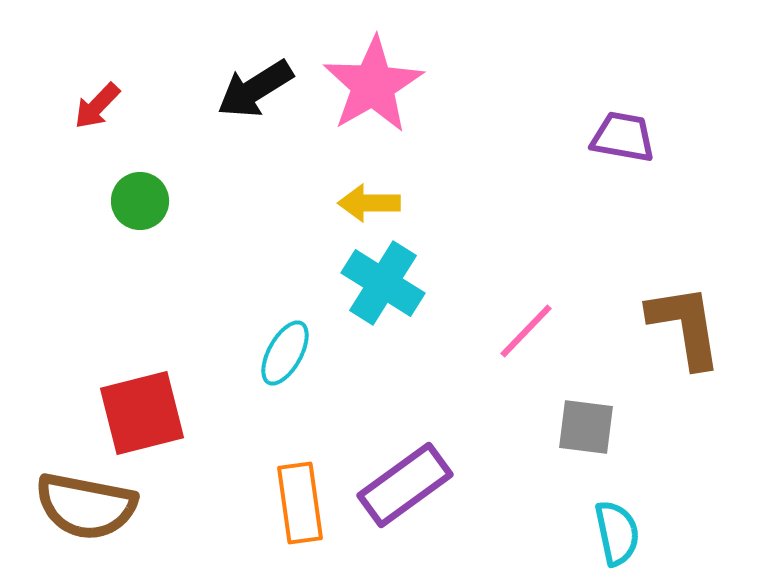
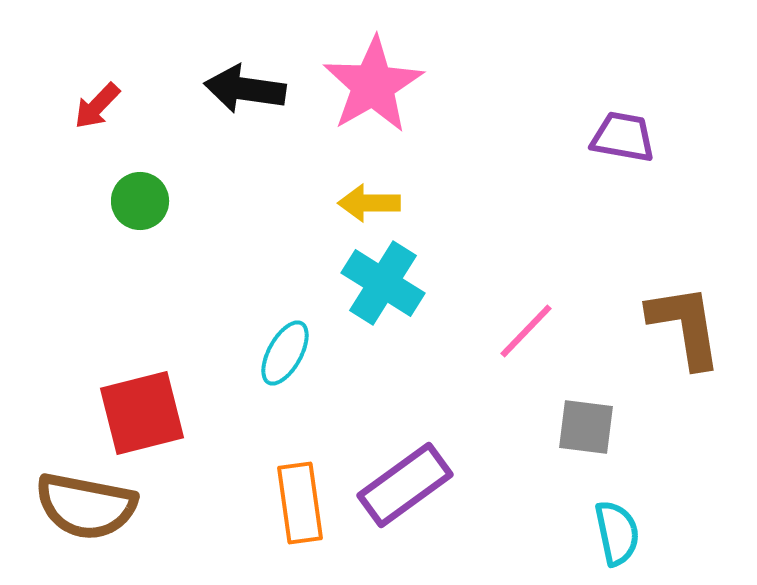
black arrow: moved 10 px left; rotated 40 degrees clockwise
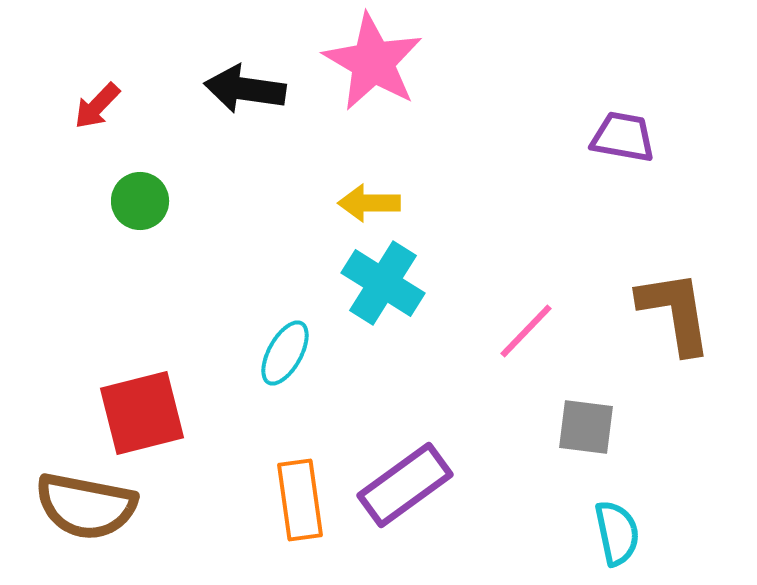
pink star: moved 23 px up; rotated 12 degrees counterclockwise
brown L-shape: moved 10 px left, 14 px up
orange rectangle: moved 3 px up
